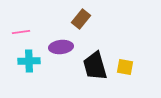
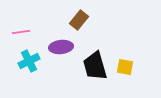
brown rectangle: moved 2 px left, 1 px down
cyan cross: rotated 25 degrees counterclockwise
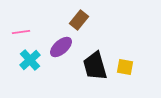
purple ellipse: rotated 35 degrees counterclockwise
cyan cross: moved 1 px right, 1 px up; rotated 15 degrees counterclockwise
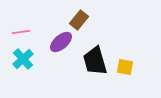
purple ellipse: moved 5 px up
cyan cross: moved 7 px left, 1 px up
black trapezoid: moved 5 px up
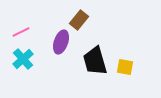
pink line: rotated 18 degrees counterclockwise
purple ellipse: rotated 30 degrees counterclockwise
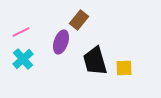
yellow square: moved 1 px left, 1 px down; rotated 12 degrees counterclockwise
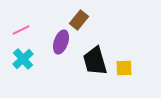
pink line: moved 2 px up
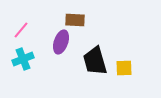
brown rectangle: moved 4 px left; rotated 54 degrees clockwise
pink line: rotated 24 degrees counterclockwise
cyan cross: rotated 20 degrees clockwise
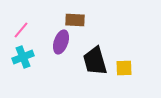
cyan cross: moved 2 px up
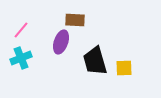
cyan cross: moved 2 px left, 1 px down
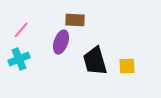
cyan cross: moved 2 px left, 1 px down
yellow square: moved 3 px right, 2 px up
